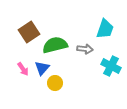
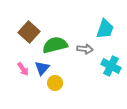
brown square: rotated 15 degrees counterclockwise
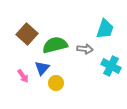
brown square: moved 2 px left, 2 px down
pink arrow: moved 7 px down
yellow circle: moved 1 px right
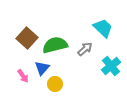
cyan trapezoid: moved 2 px left, 1 px up; rotated 65 degrees counterclockwise
brown square: moved 4 px down
gray arrow: rotated 49 degrees counterclockwise
cyan cross: rotated 24 degrees clockwise
yellow circle: moved 1 px left, 1 px down
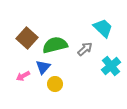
blue triangle: moved 1 px right, 1 px up
pink arrow: rotated 96 degrees clockwise
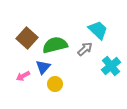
cyan trapezoid: moved 5 px left, 2 px down
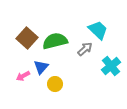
green semicircle: moved 4 px up
blue triangle: moved 2 px left
